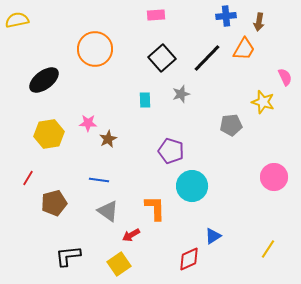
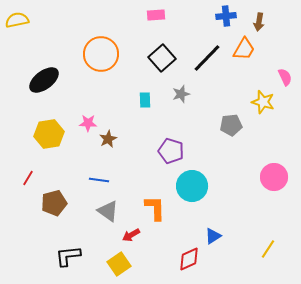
orange circle: moved 6 px right, 5 px down
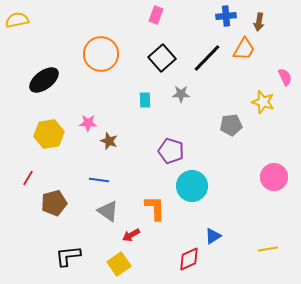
pink rectangle: rotated 66 degrees counterclockwise
gray star: rotated 18 degrees clockwise
brown star: moved 1 px right, 2 px down; rotated 24 degrees counterclockwise
yellow line: rotated 48 degrees clockwise
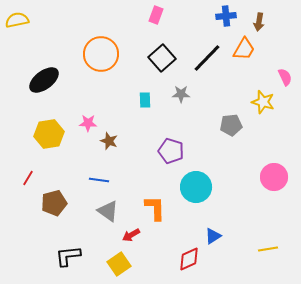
cyan circle: moved 4 px right, 1 px down
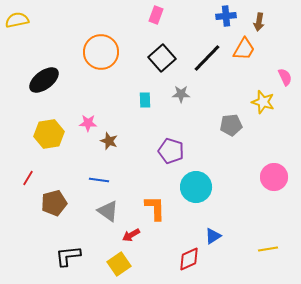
orange circle: moved 2 px up
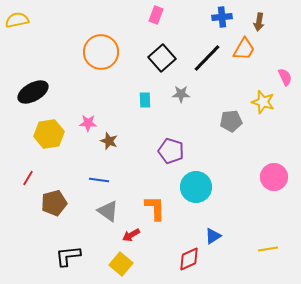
blue cross: moved 4 px left, 1 px down
black ellipse: moved 11 px left, 12 px down; rotated 8 degrees clockwise
gray pentagon: moved 4 px up
yellow square: moved 2 px right; rotated 15 degrees counterclockwise
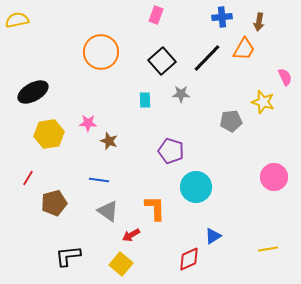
black square: moved 3 px down
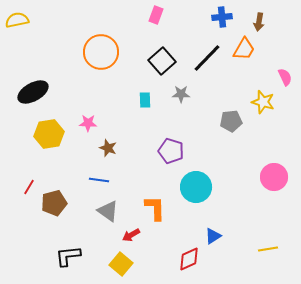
brown star: moved 1 px left, 7 px down
red line: moved 1 px right, 9 px down
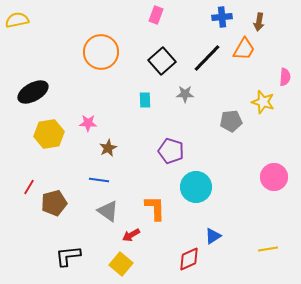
pink semicircle: rotated 30 degrees clockwise
gray star: moved 4 px right
brown star: rotated 24 degrees clockwise
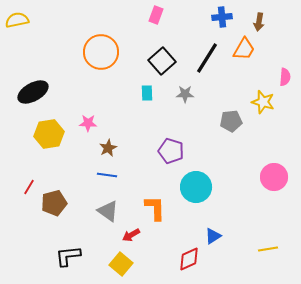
black line: rotated 12 degrees counterclockwise
cyan rectangle: moved 2 px right, 7 px up
blue line: moved 8 px right, 5 px up
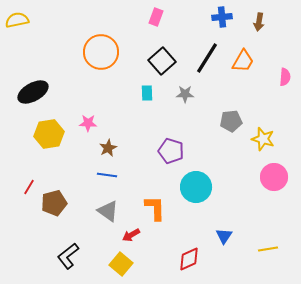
pink rectangle: moved 2 px down
orange trapezoid: moved 1 px left, 12 px down
yellow star: moved 37 px down
blue triangle: moved 11 px right; rotated 24 degrees counterclockwise
black L-shape: rotated 32 degrees counterclockwise
